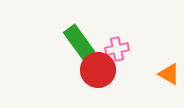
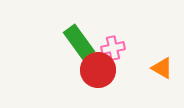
pink cross: moved 4 px left, 1 px up
orange triangle: moved 7 px left, 6 px up
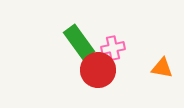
orange triangle: rotated 20 degrees counterclockwise
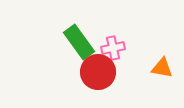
red circle: moved 2 px down
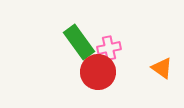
pink cross: moved 4 px left
orange triangle: rotated 25 degrees clockwise
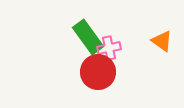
green rectangle: moved 9 px right, 5 px up
orange triangle: moved 27 px up
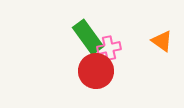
red circle: moved 2 px left, 1 px up
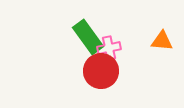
orange triangle: rotated 30 degrees counterclockwise
red circle: moved 5 px right
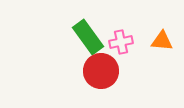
pink cross: moved 12 px right, 6 px up
